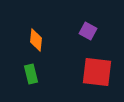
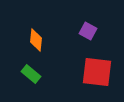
green rectangle: rotated 36 degrees counterclockwise
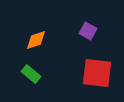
orange diamond: rotated 65 degrees clockwise
red square: moved 1 px down
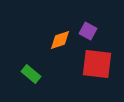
orange diamond: moved 24 px right
red square: moved 9 px up
